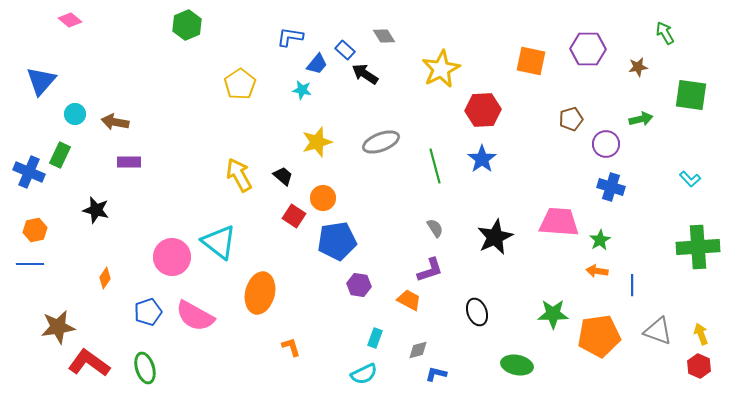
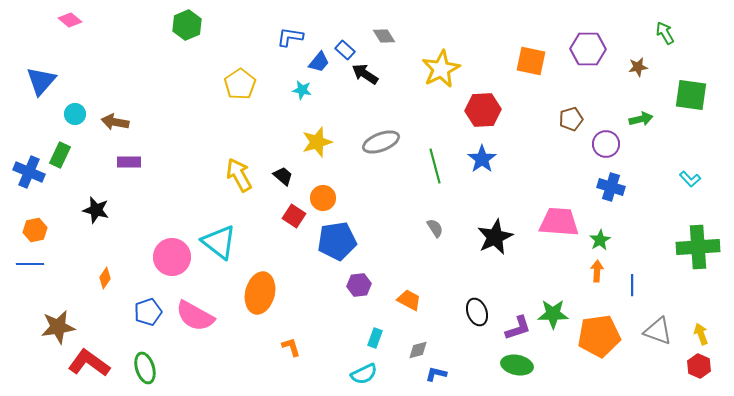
blue trapezoid at (317, 64): moved 2 px right, 2 px up
purple L-shape at (430, 270): moved 88 px right, 58 px down
orange arrow at (597, 271): rotated 85 degrees clockwise
purple hexagon at (359, 285): rotated 15 degrees counterclockwise
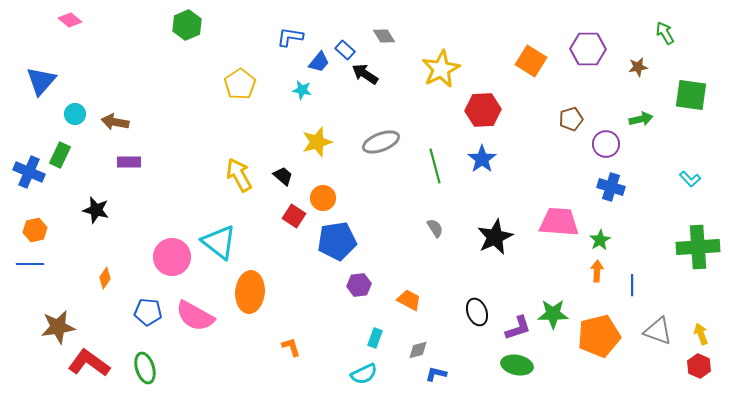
orange square at (531, 61): rotated 20 degrees clockwise
orange ellipse at (260, 293): moved 10 px left, 1 px up; rotated 9 degrees counterclockwise
blue pentagon at (148, 312): rotated 24 degrees clockwise
orange pentagon at (599, 336): rotated 6 degrees counterclockwise
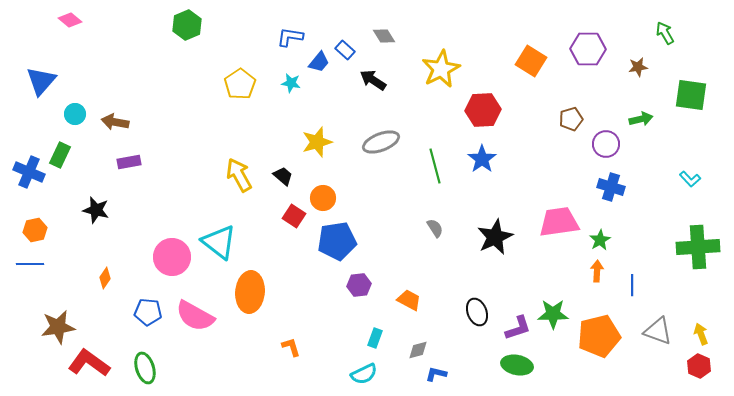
black arrow at (365, 74): moved 8 px right, 6 px down
cyan star at (302, 90): moved 11 px left, 7 px up
purple rectangle at (129, 162): rotated 10 degrees counterclockwise
pink trapezoid at (559, 222): rotated 12 degrees counterclockwise
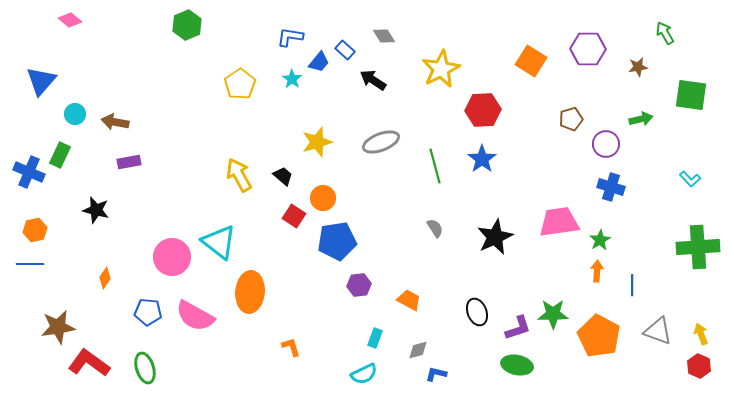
cyan star at (291, 83): moved 1 px right, 4 px up; rotated 24 degrees clockwise
orange pentagon at (599, 336): rotated 30 degrees counterclockwise
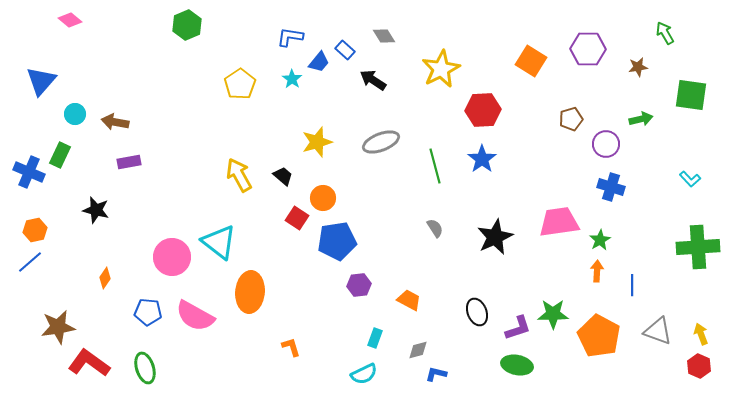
red square at (294, 216): moved 3 px right, 2 px down
blue line at (30, 264): moved 2 px up; rotated 40 degrees counterclockwise
